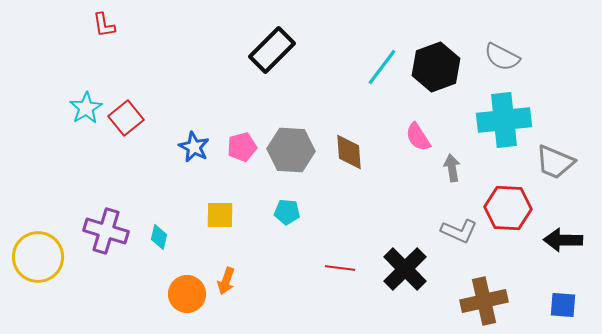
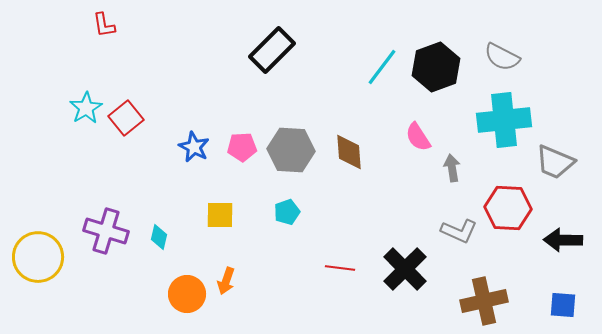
pink pentagon: rotated 12 degrees clockwise
cyan pentagon: rotated 25 degrees counterclockwise
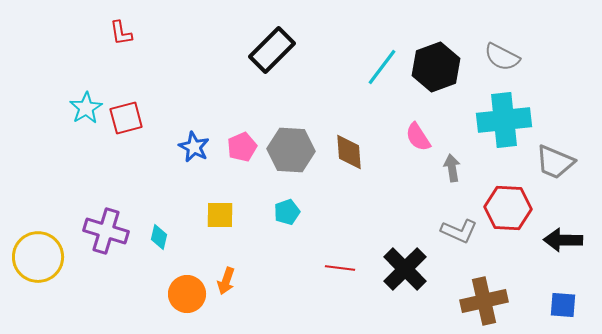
red L-shape: moved 17 px right, 8 px down
red square: rotated 24 degrees clockwise
pink pentagon: rotated 20 degrees counterclockwise
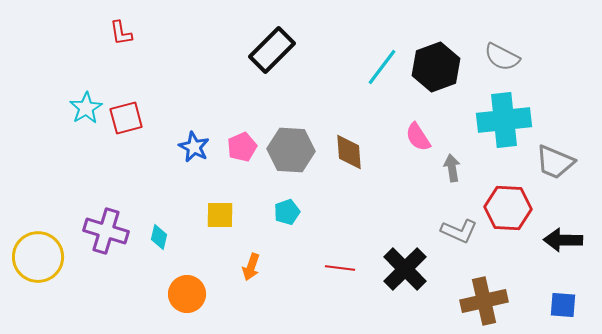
orange arrow: moved 25 px right, 14 px up
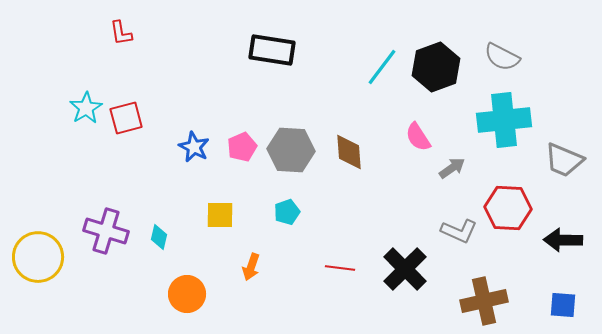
black rectangle: rotated 54 degrees clockwise
gray trapezoid: moved 9 px right, 2 px up
gray arrow: rotated 64 degrees clockwise
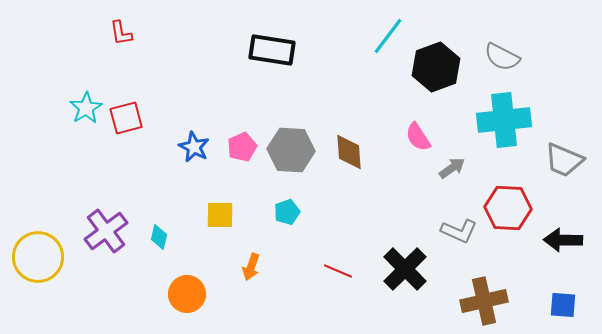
cyan line: moved 6 px right, 31 px up
purple cross: rotated 36 degrees clockwise
red line: moved 2 px left, 3 px down; rotated 16 degrees clockwise
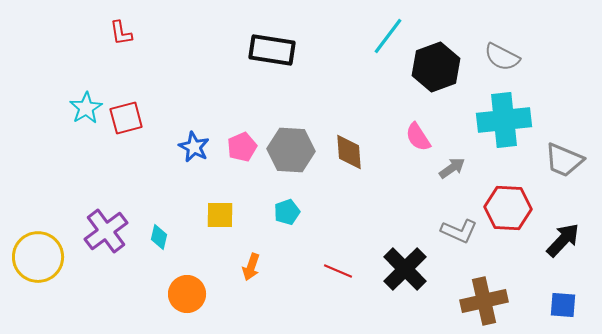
black arrow: rotated 132 degrees clockwise
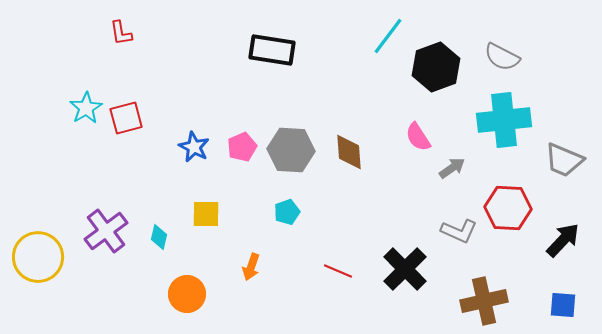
yellow square: moved 14 px left, 1 px up
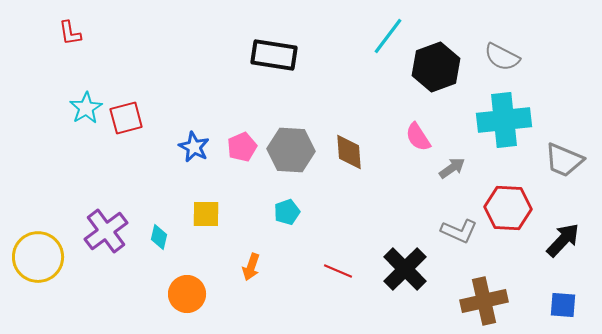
red L-shape: moved 51 px left
black rectangle: moved 2 px right, 5 px down
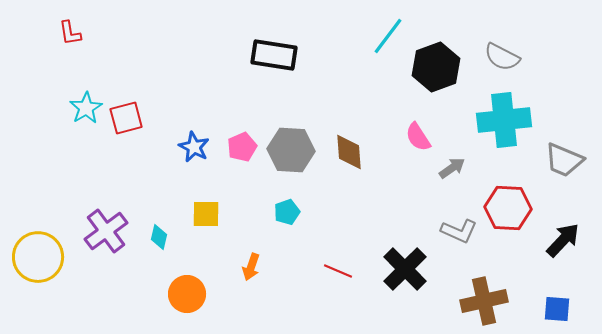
blue square: moved 6 px left, 4 px down
